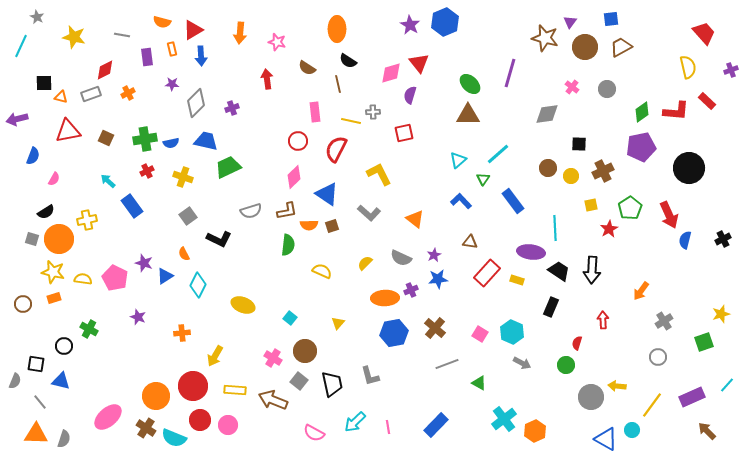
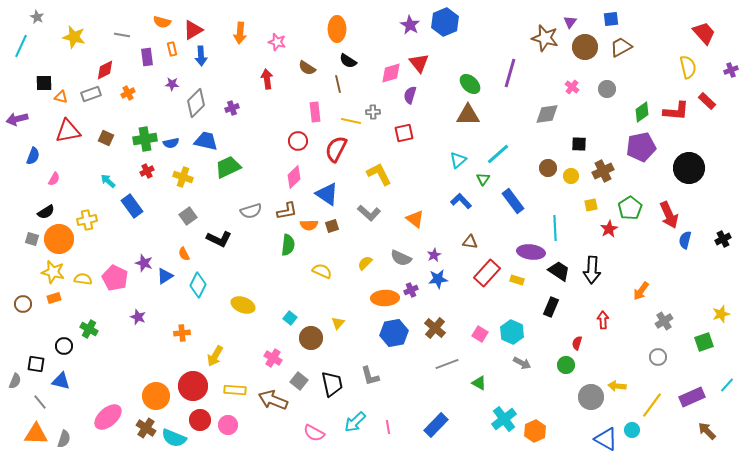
brown circle at (305, 351): moved 6 px right, 13 px up
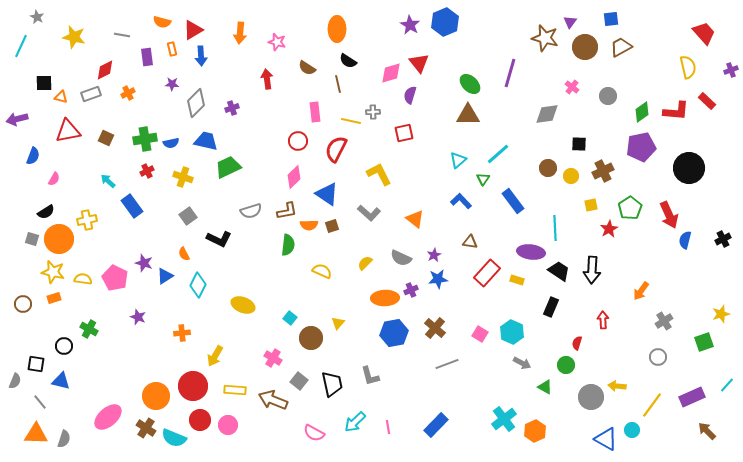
gray circle at (607, 89): moved 1 px right, 7 px down
green triangle at (479, 383): moved 66 px right, 4 px down
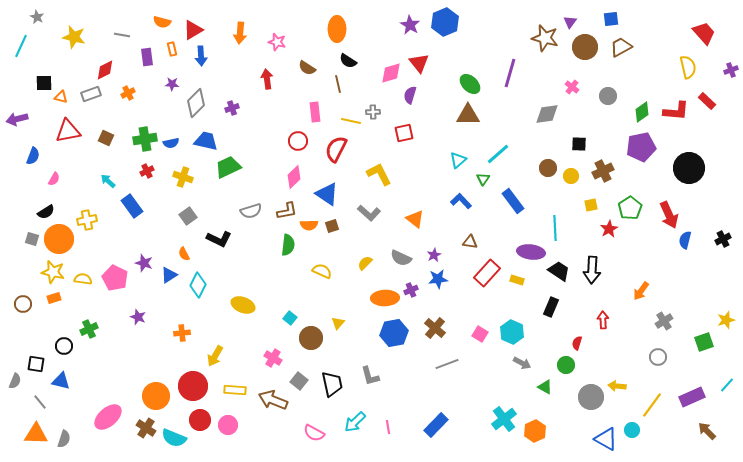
blue triangle at (165, 276): moved 4 px right, 1 px up
yellow star at (721, 314): moved 5 px right, 6 px down
green cross at (89, 329): rotated 36 degrees clockwise
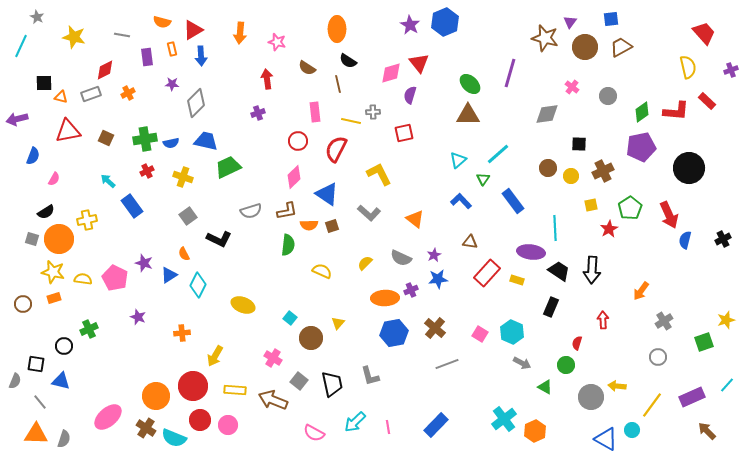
purple cross at (232, 108): moved 26 px right, 5 px down
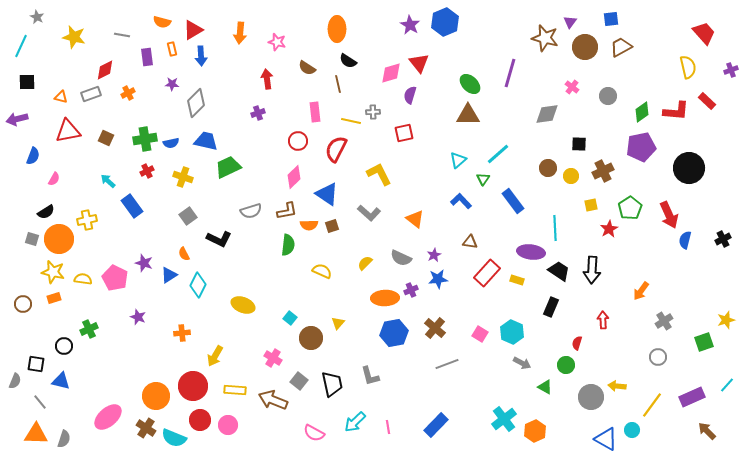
black square at (44, 83): moved 17 px left, 1 px up
